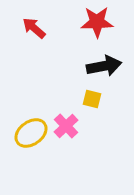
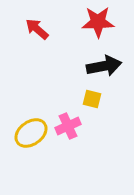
red star: moved 1 px right
red arrow: moved 3 px right, 1 px down
pink cross: moved 2 px right; rotated 20 degrees clockwise
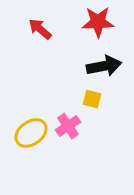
red arrow: moved 3 px right
pink cross: rotated 10 degrees counterclockwise
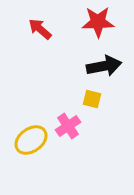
yellow ellipse: moved 7 px down
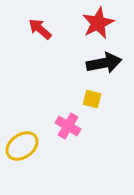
red star: moved 1 px down; rotated 24 degrees counterclockwise
black arrow: moved 3 px up
pink cross: rotated 25 degrees counterclockwise
yellow ellipse: moved 9 px left, 6 px down
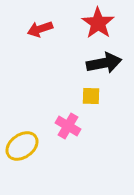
red star: rotated 12 degrees counterclockwise
red arrow: rotated 60 degrees counterclockwise
yellow square: moved 1 px left, 3 px up; rotated 12 degrees counterclockwise
